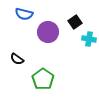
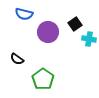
black square: moved 2 px down
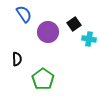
blue semicircle: rotated 138 degrees counterclockwise
black square: moved 1 px left
black semicircle: rotated 128 degrees counterclockwise
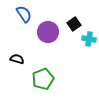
black semicircle: rotated 72 degrees counterclockwise
green pentagon: rotated 15 degrees clockwise
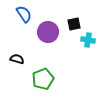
black square: rotated 24 degrees clockwise
cyan cross: moved 1 px left, 1 px down
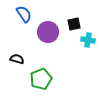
green pentagon: moved 2 px left
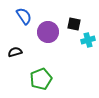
blue semicircle: moved 2 px down
black square: rotated 24 degrees clockwise
cyan cross: rotated 24 degrees counterclockwise
black semicircle: moved 2 px left, 7 px up; rotated 32 degrees counterclockwise
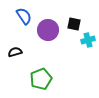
purple circle: moved 2 px up
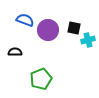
blue semicircle: moved 1 px right, 4 px down; rotated 36 degrees counterclockwise
black square: moved 4 px down
black semicircle: rotated 16 degrees clockwise
